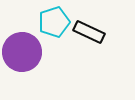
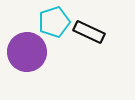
purple circle: moved 5 px right
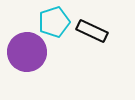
black rectangle: moved 3 px right, 1 px up
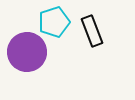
black rectangle: rotated 44 degrees clockwise
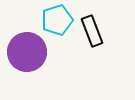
cyan pentagon: moved 3 px right, 2 px up
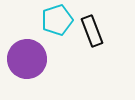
purple circle: moved 7 px down
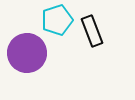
purple circle: moved 6 px up
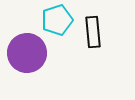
black rectangle: moved 1 px right, 1 px down; rotated 16 degrees clockwise
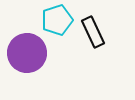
black rectangle: rotated 20 degrees counterclockwise
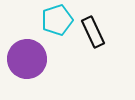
purple circle: moved 6 px down
